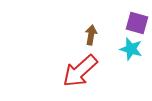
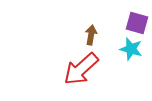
red arrow: moved 1 px right, 2 px up
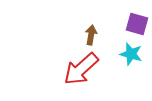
purple square: moved 1 px down
cyan star: moved 5 px down
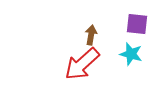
purple square: rotated 10 degrees counterclockwise
red arrow: moved 1 px right, 5 px up
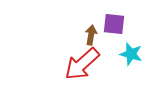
purple square: moved 23 px left
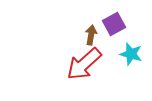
purple square: rotated 35 degrees counterclockwise
red arrow: moved 2 px right
